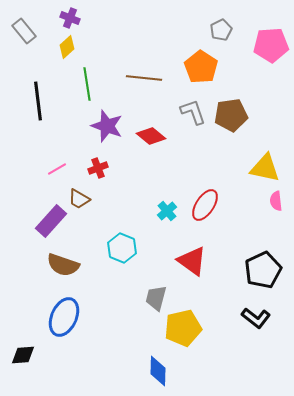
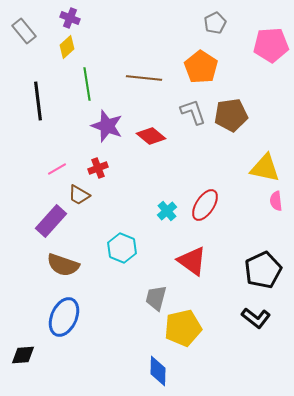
gray pentagon: moved 6 px left, 7 px up
brown trapezoid: moved 4 px up
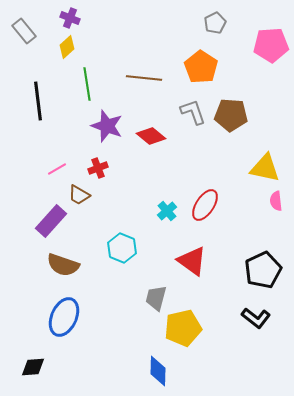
brown pentagon: rotated 12 degrees clockwise
black diamond: moved 10 px right, 12 px down
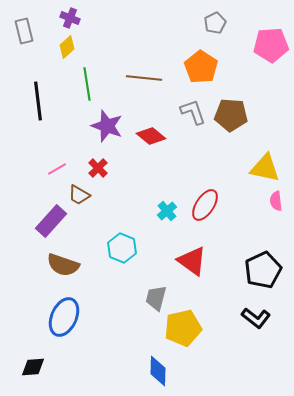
gray rectangle: rotated 25 degrees clockwise
red cross: rotated 24 degrees counterclockwise
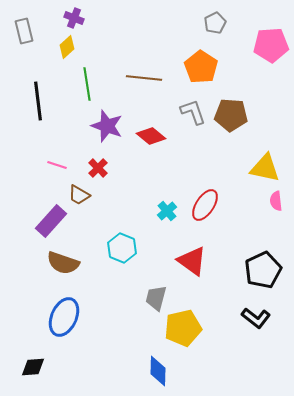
purple cross: moved 4 px right
pink line: moved 4 px up; rotated 48 degrees clockwise
brown semicircle: moved 2 px up
